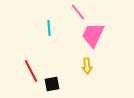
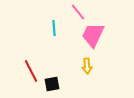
cyan line: moved 5 px right
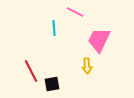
pink line: moved 3 px left; rotated 24 degrees counterclockwise
pink trapezoid: moved 6 px right, 5 px down
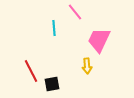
pink line: rotated 24 degrees clockwise
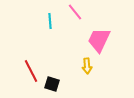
cyan line: moved 4 px left, 7 px up
black square: rotated 28 degrees clockwise
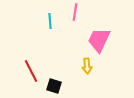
pink line: rotated 48 degrees clockwise
black square: moved 2 px right, 2 px down
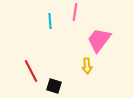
pink trapezoid: rotated 12 degrees clockwise
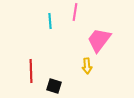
red line: rotated 25 degrees clockwise
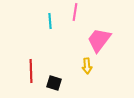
black square: moved 3 px up
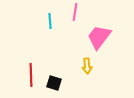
pink trapezoid: moved 3 px up
red line: moved 4 px down
